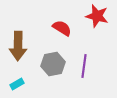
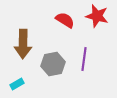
red semicircle: moved 3 px right, 8 px up
brown arrow: moved 5 px right, 2 px up
purple line: moved 7 px up
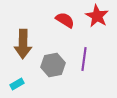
red star: rotated 15 degrees clockwise
gray hexagon: moved 1 px down
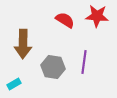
red star: rotated 25 degrees counterclockwise
purple line: moved 3 px down
gray hexagon: moved 2 px down; rotated 20 degrees clockwise
cyan rectangle: moved 3 px left
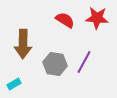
red star: moved 2 px down
purple line: rotated 20 degrees clockwise
gray hexagon: moved 2 px right, 3 px up
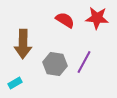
cyan rectangle: moved 1 px right, 1 px up
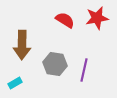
red star: rotated 15 degrees counterclockwise
brown arrow: moved 1 px left, 1 px down
purple line: moved 8 px down; rotated 15 degrees counterclockwise
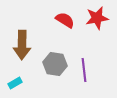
purple line: rotated 20 degrees counterclockwise
